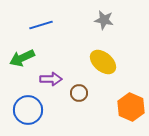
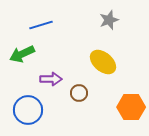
gray star: moved 5 px right; rotated 30 degrees counterclockwise
green arrow: moved 4 px up
orange hexagon: rotated 24 degrees counterclockwise
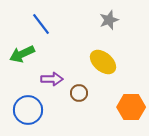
blue line: moved 1 px up; rotated 70 degrees clockwise
purple arrow: moved 1 px right
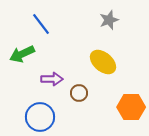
blue circle: moved 12 px right, 7 px down
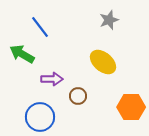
blue line: moved 1 px left, 3 px down
green arrow: rotated 55 degrees clockwise
brown circle: moved 1 px left, 3 px down
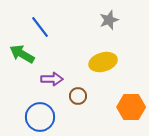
yellow ellipse: rotated 56 degrees counterclockwise
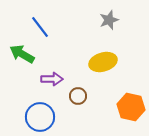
orange hexagon: rotated 12 degrees clockwise
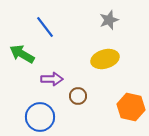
blue line: moved 5 px right
yellow ellipse: moved 2 px right, 3 px up
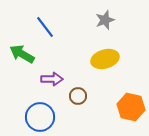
gray star: moved 4 px left
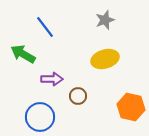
green arrow: moved 1 px right
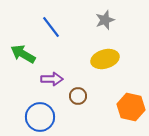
blue line: moved 6 px right
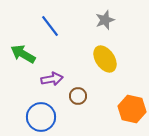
blue line: moved 1 px left, 1 px up
yellow ellipse: rotated 72 degrees clockwise
purple arrow: rotated 10 degrees counterclockwise
orange hexagon: moved 1 px right, 2 px down
blue circle: moved 1 px right
